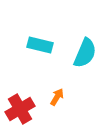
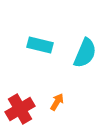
orange arrow: moved 5 px down
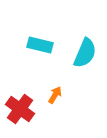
orange arrow: moved 2 px left, 7 px up
red cross: rotated 24 degrees counterclockwise
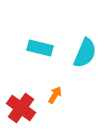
cyan rectangle: moved 3 px down
red cross: moved 1 px right, 1 px up
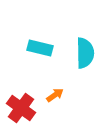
cyan semicircle: rotated 24 degrees counterclockwise
orange arrow: rotated 24 degrees clockwise
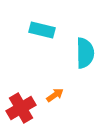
cyan rectangle: moved 2 px right, 18 px up
red cross: rotated 24 degrees clockwise
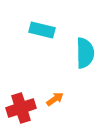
orange arrow: moved 4 px down
red cross: rotated 12 degrees clockwise
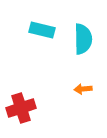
cyan semicircle: moved 2 px left, 14 px up
orange arrow: moved 28 px right, 10 px up; rotated 150 degrees counterclockwise
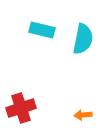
cyan semicircle: rotated 12 degrees clockwise
orange arrow: moved 26 px down
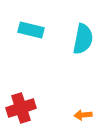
cyan rectangle: moved 11 px left
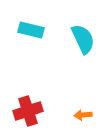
cyan semicircle: rotated 36 degrees counterclockwise
red cross: moved 7 px right, 3 px down
